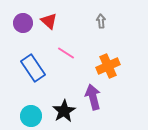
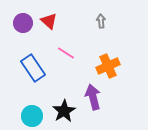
cyan circle: moved 1 px right
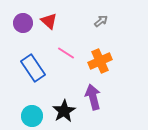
gray arrow: rotated 56 degrees clockwise
orange cross: moved 8 px left, 5 px up
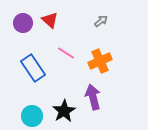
red triangle: moved 1 px right, 1 px up
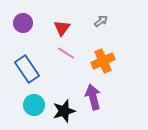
red triangle: moved 12 px right, 8 px down; rotated 24 degrees clockwise
orange cross: moved 3 px right
blue rectangle: moved 6 px left, 1 px down
black star: rotated 15 degrees clockwise
cyan circle: moved 2 px right, 11 px up
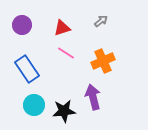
purple circle: moved 1 px left, 2 px down
red triangle: rotated 36 degrees clockwise
black star: rotated 10 degrees clockwise
